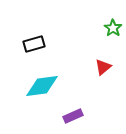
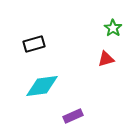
red triangle: moved 3 px right, 8 px up; rotated 24 degrees clockwise
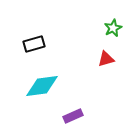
green star: rotated 12 degrees clockwise
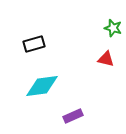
green star: rotated 30 degrees counterclockwise
red triangle: rotated 30 degrees clockwise
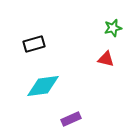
green star: rotated 30 degrees counterclockwise
cyan diamond: moved 1 px right
purple rectangle: moved 2 px left, 3 px down
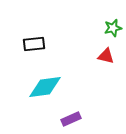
black rectangle: rotated 10 degrees clockwise
red triangle: moved 3 px up
cyan diamond: moved 2 px right, 1 px down
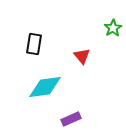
green star: rotated 18 degrees counterclockwise
black rectangle: rotated 75 degrees counterclockwise
red triangle: moved 24 px left; rotated 36 degrees clockwise
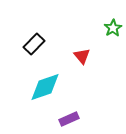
black rectangle: rotated 35 degrees clockwise
cyan diamond: rotated 12 degrees counterclockwise
purple rectangle: moved 2 px left
